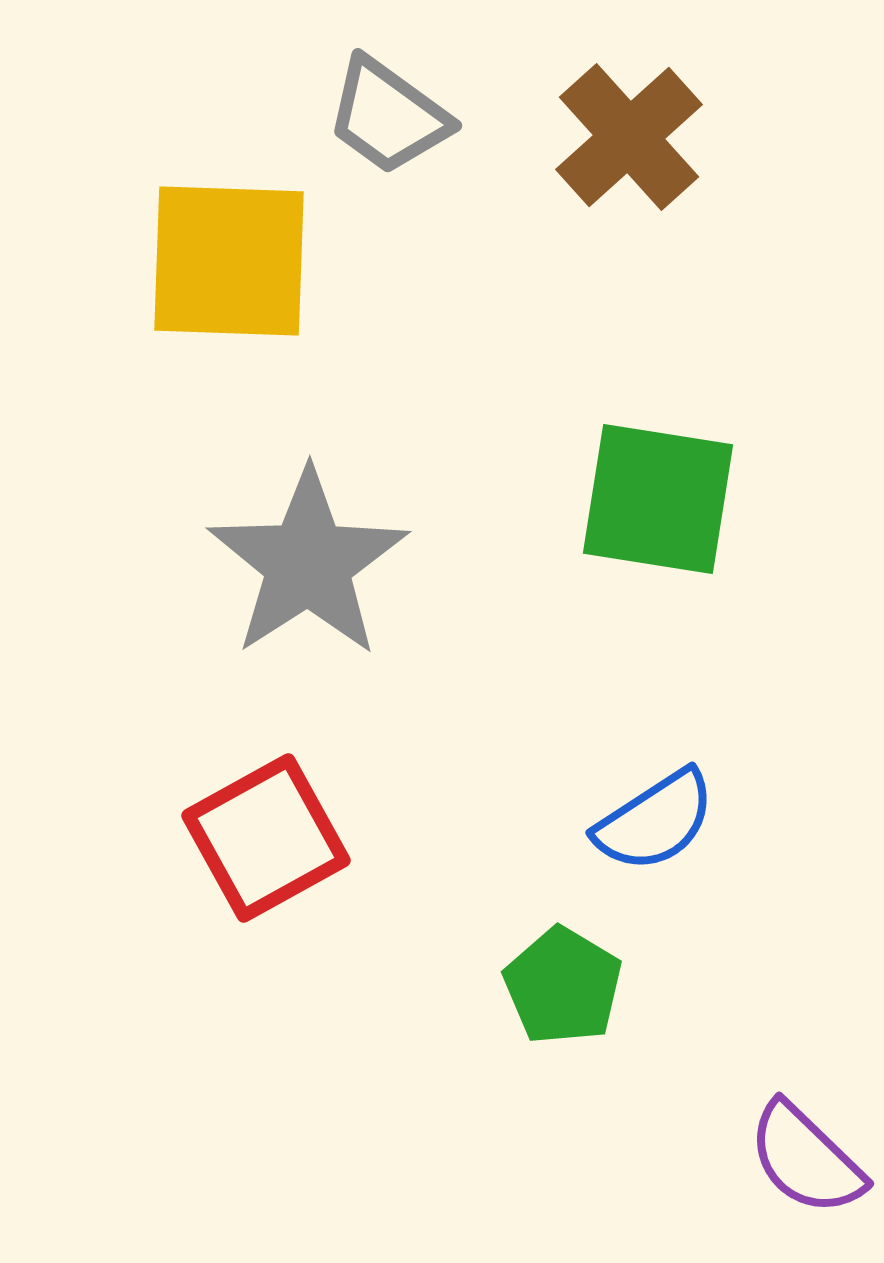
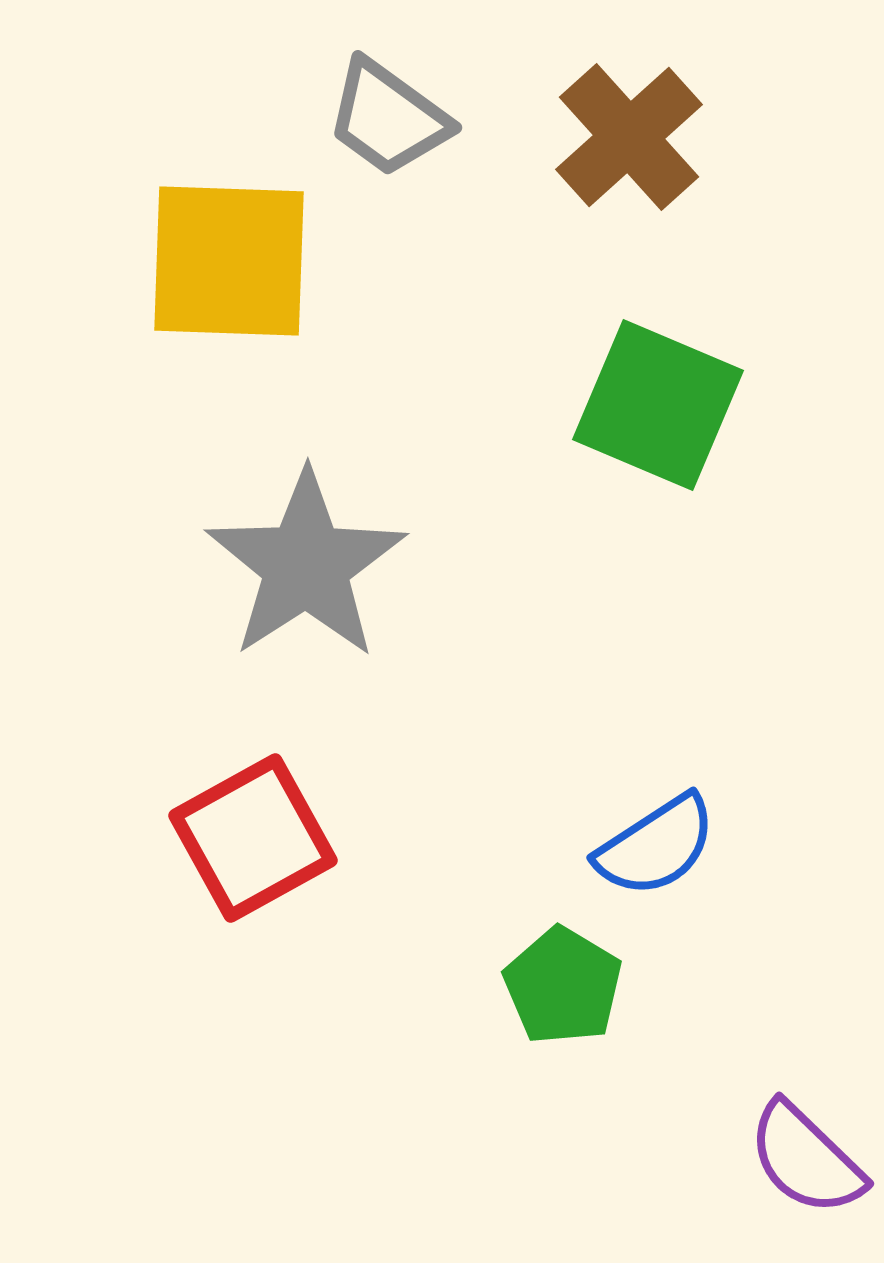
gray trapezoid: moved 2 px down
green square: moved 94 px up; rotated 14 degrees clockwise
gray star: moved 2 px left, 2 px down
blue semicircle: moved 1 px right, 25 px down
red square: moved 13 px left
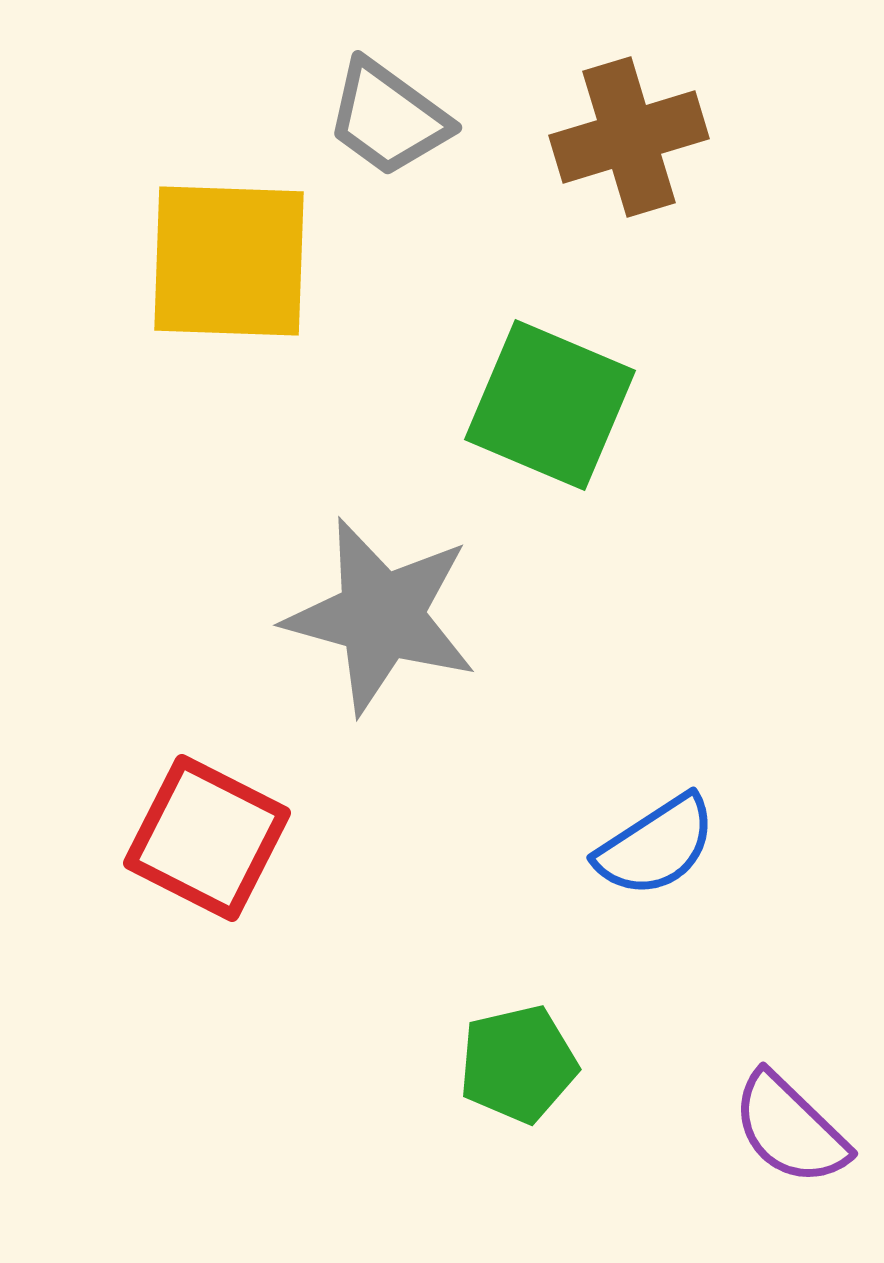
brown cross: rotated 25 degrees clockwise
green square: moved 108 px left
gray star: moved 75 px right, 51 px down; rotated 24 degrees counterclockwise
red square: moved 46 px left; rotated 34 degrees counterclockwise
green pentagon: moved 45 px left, 78 px down; rotated 28 degrees clockwise
purple semicircle: moved 16 px left, 30 px up
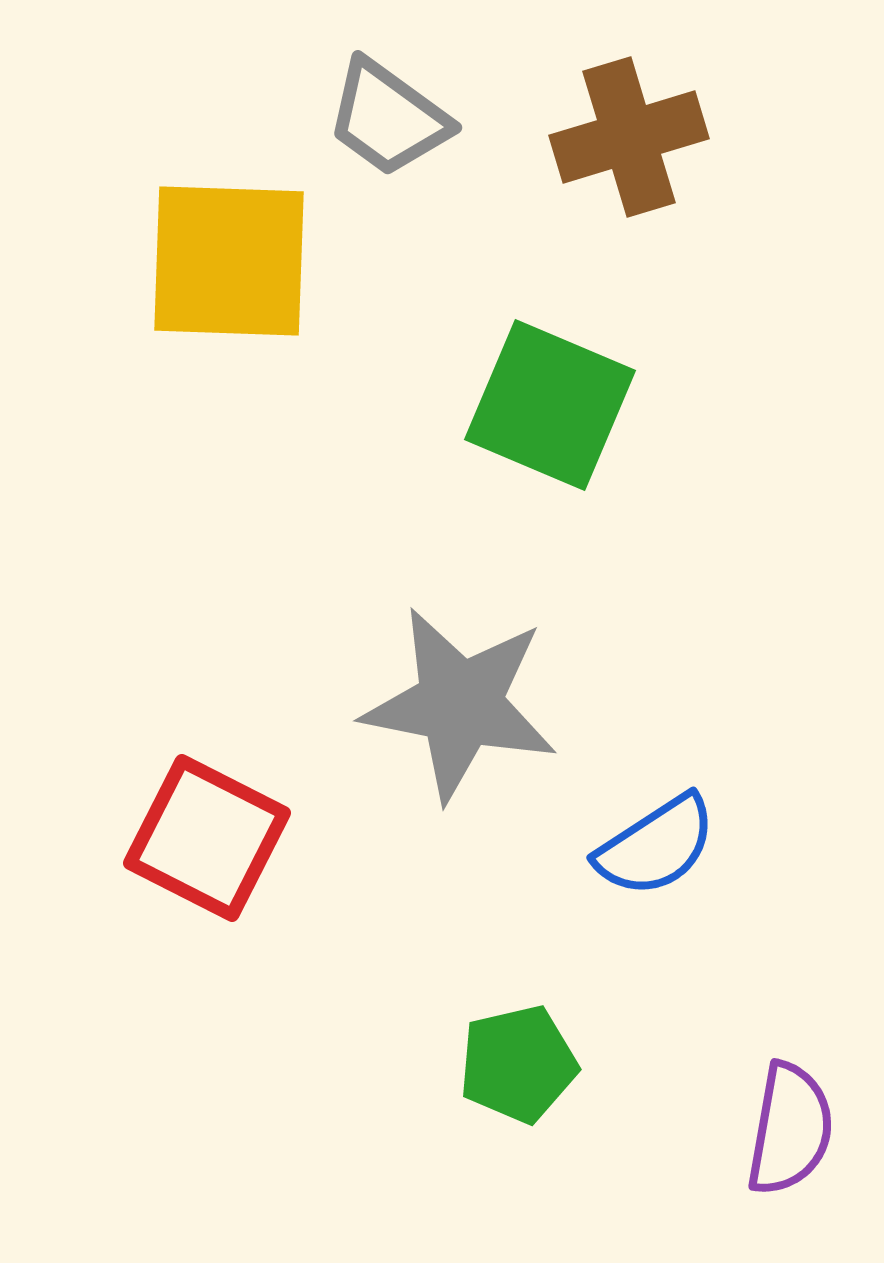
gray star: moved 79 px right, 88 px down; rotated 4 degrees counterclockwise
purple semicircle: rotated 124 degrees counterclockwise
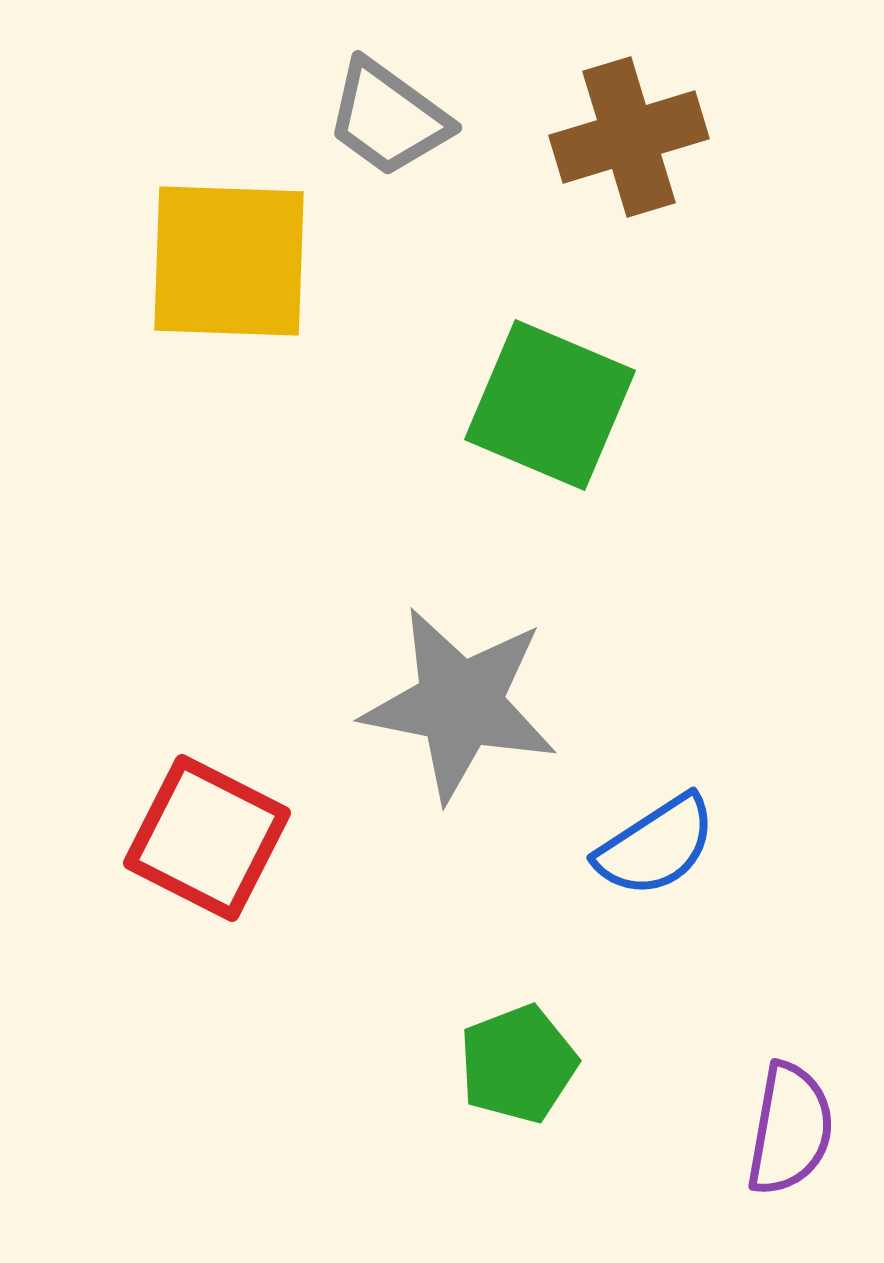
green pentagon: rotated 8 degrees counterclockwise
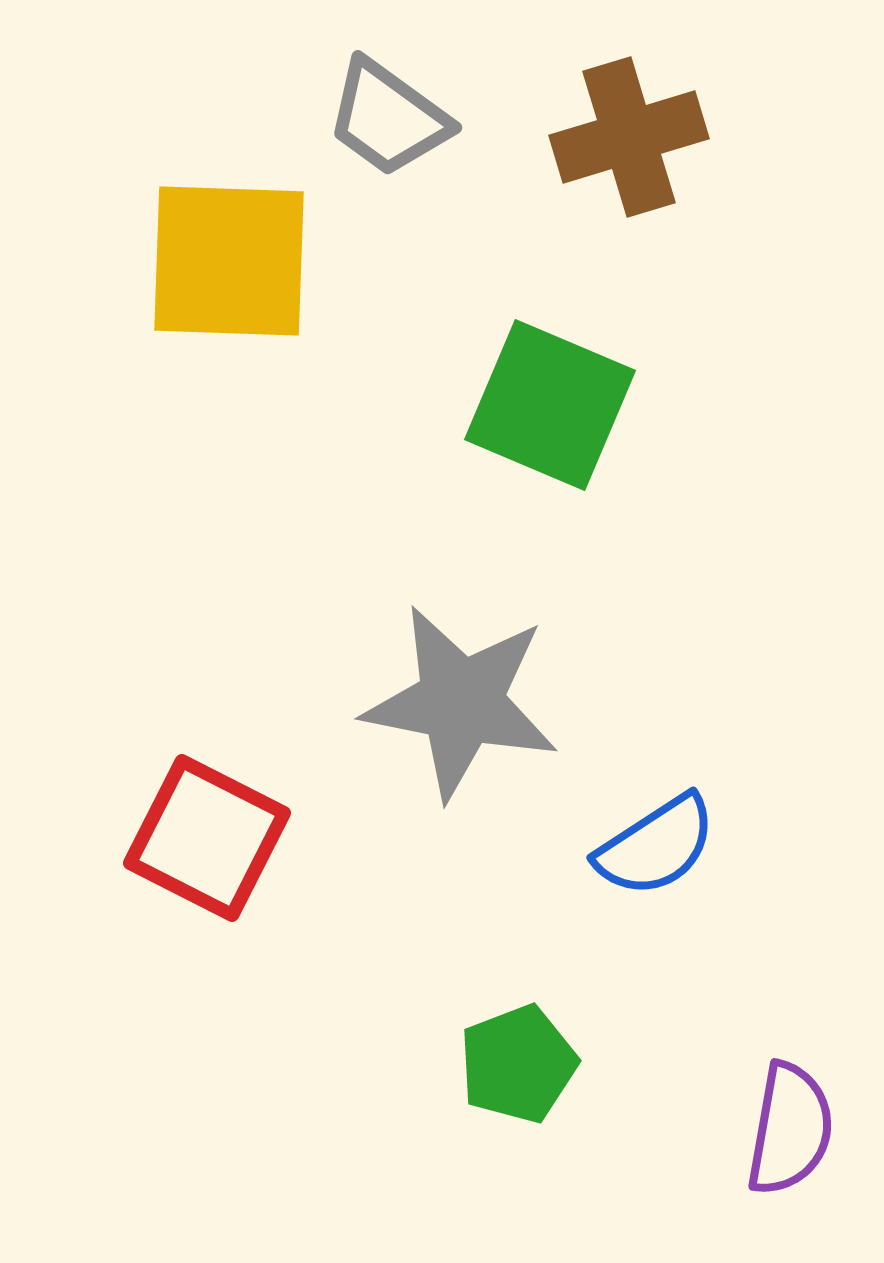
gray star: moved 1 px right, 2 px up
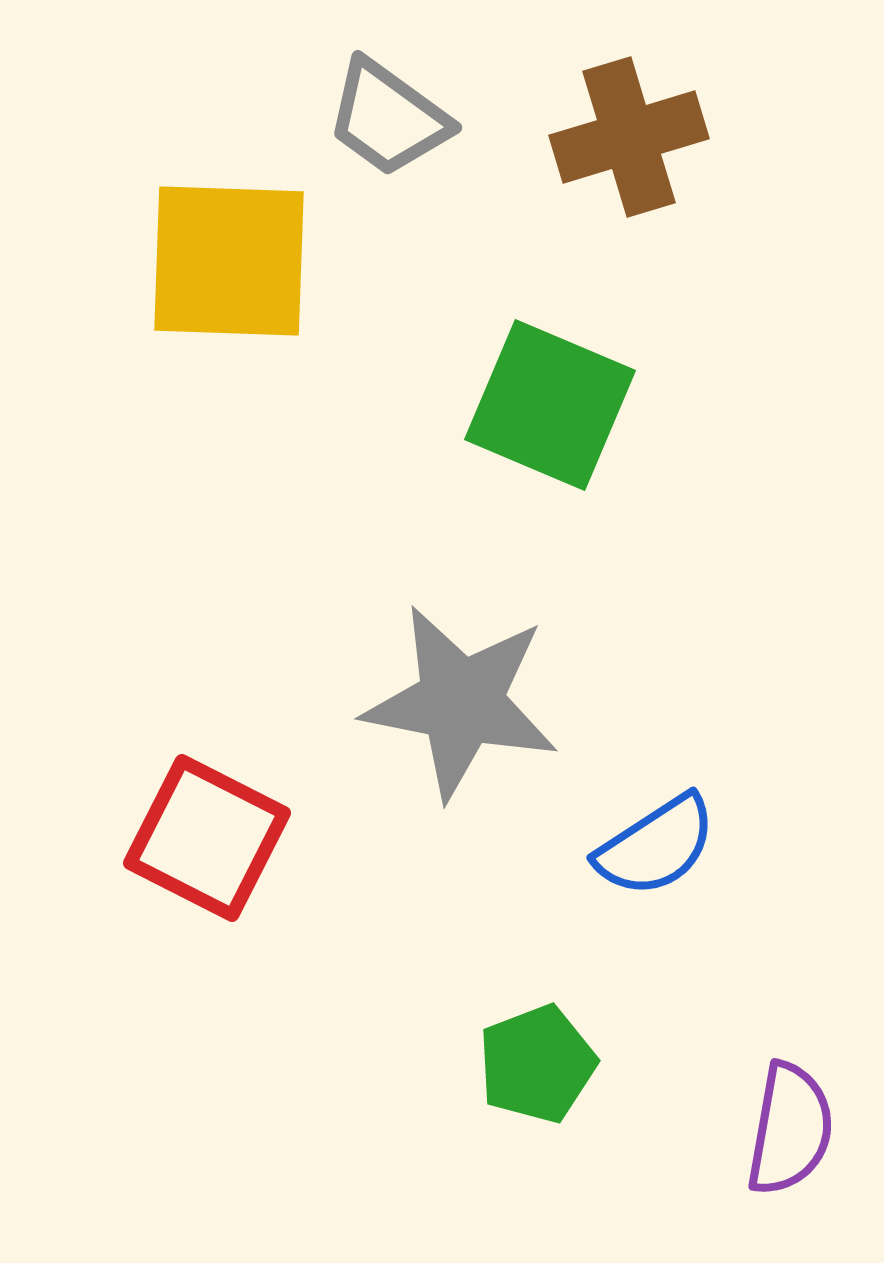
green pentagon: moved 19 px right
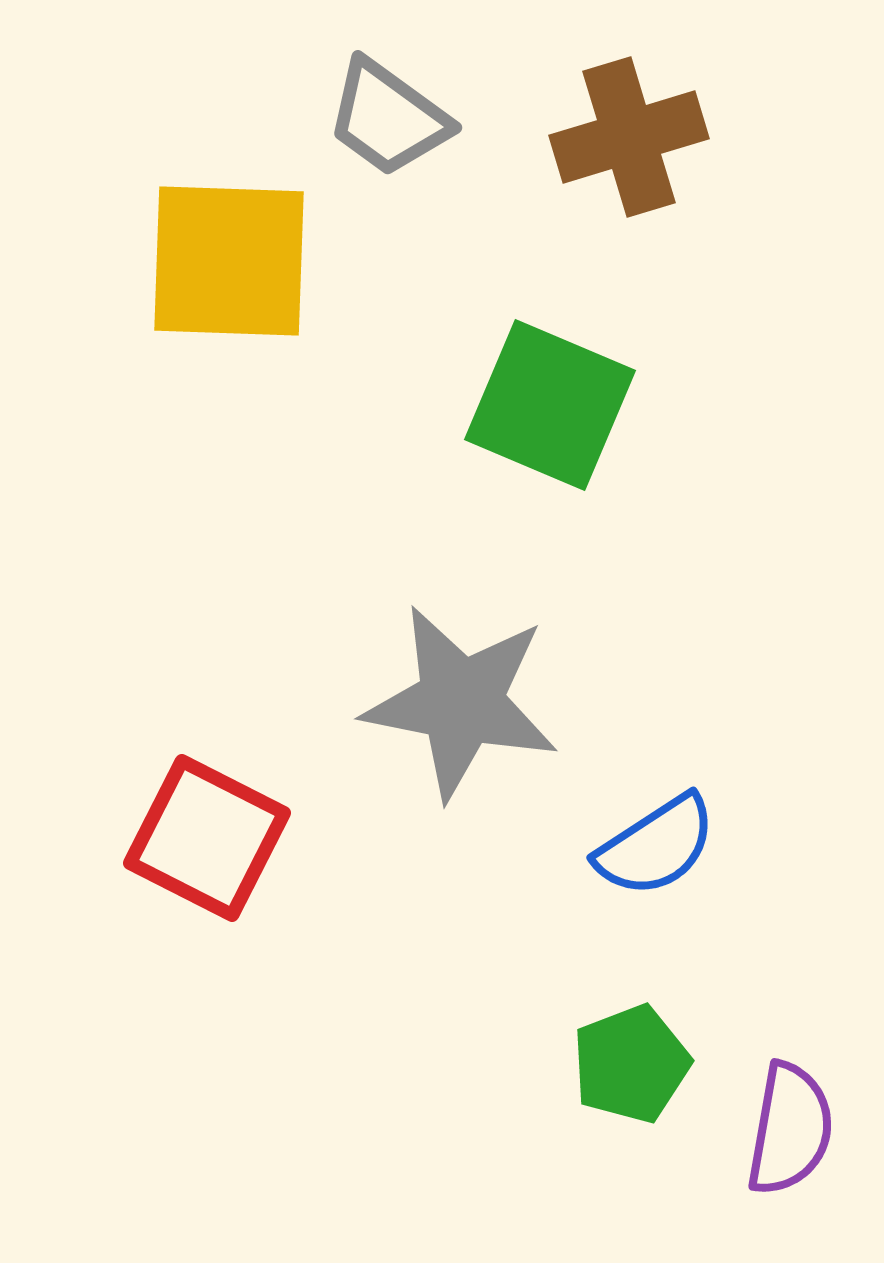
green pentagon: moved 94 px right
